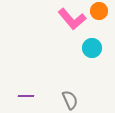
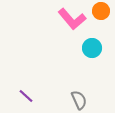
orange circle: moved 2 px right
purple line: rotated 42 degrees clockwise
gray semicircle: moved 9 px right
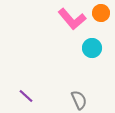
orange circle: moved 2 px down
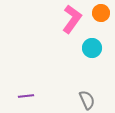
pink L-shape: rotated 104 degrees counterclockwise
purple line: rotated 49 degrees counterclockwise
gray semicircle: moved 8 px right
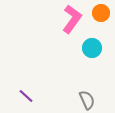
purple line: rotated 49 degrees clockwise
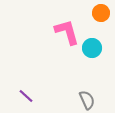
pink L-shape: moved 5 px left, 13 px down; rotated 52 degrees counterclockwise
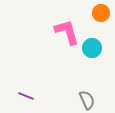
purple line: rotated 21 degrees counterclockwise
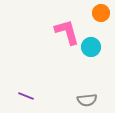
cyan circle: moved 1 px left, 1 px up
gray semicircle: rotated 108 degrees clockwise
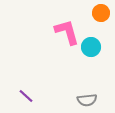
purple line: rotated 21 degrees clockwise
